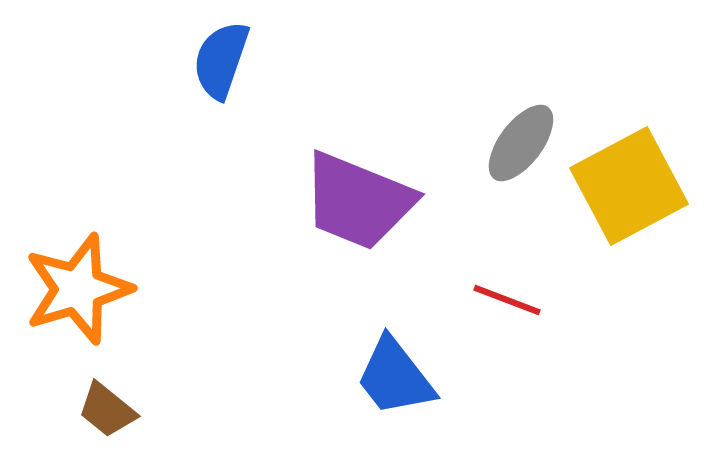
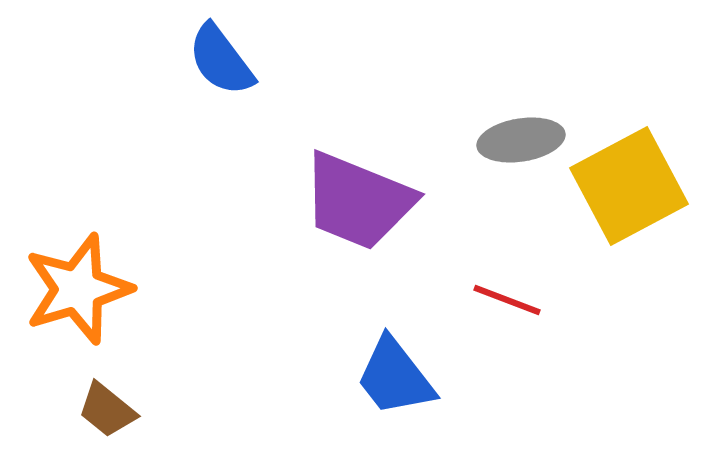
blue semicircle: rotated 56 degrees counterclockwise
gray ellipse: moved 3 px up; rotated 44 degrees clockwise
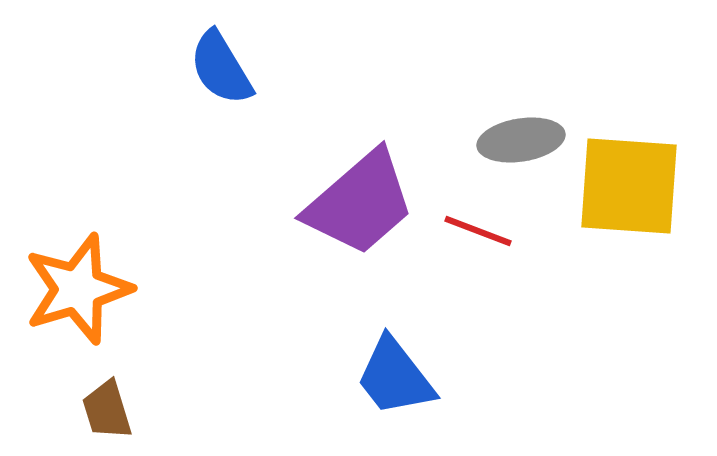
blue semicircle: moved 8 px down; rotated 6 degrees clockwise
yellow square: rotated 32 degrees clockwise
purple trapezoid: moved 2 px right, 2 px down; rotated 63 degrees counterclockwise
red line: moved 29 px left, 69 px up
brown trapezoid: rotated 34 degrees clockwise
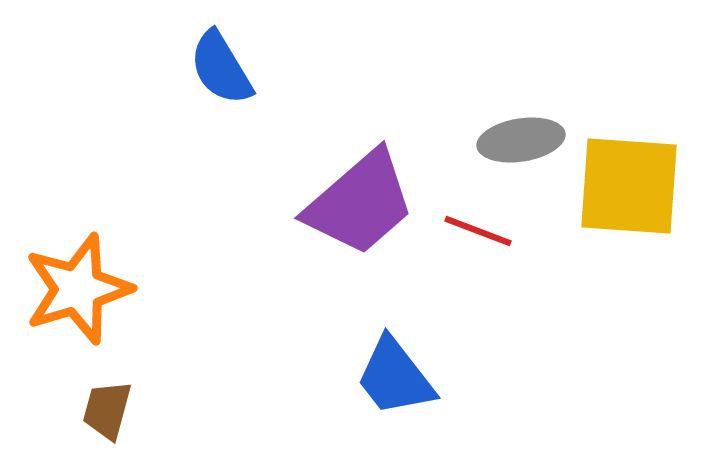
brown trapezoid: rotated 32 degrees clockwise
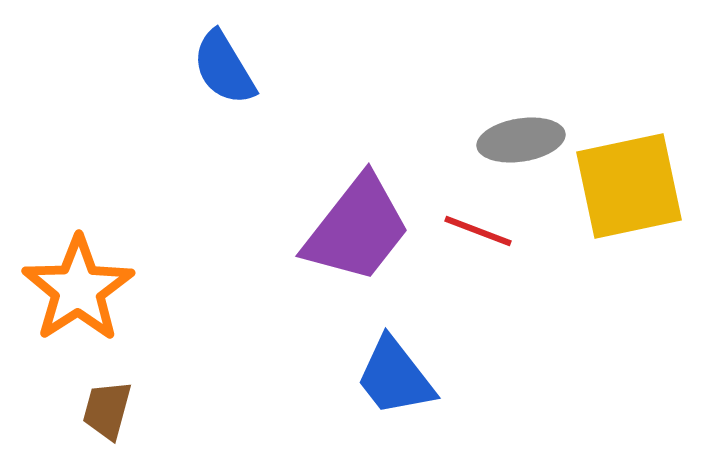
blue semicircle: moved 3 px right
yellow square: rotated 16 degrees counterclockwise
purple trapezoid: moved 3 px left, 26 px down; rotated 11 degrees counterclockwise
orange star: rotated 16 degrees counterclockwise
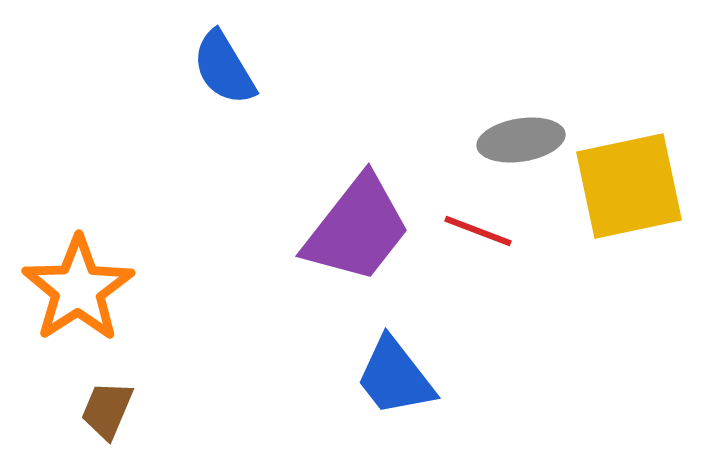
brown trapezoid: rotated 8 degrees clockwise
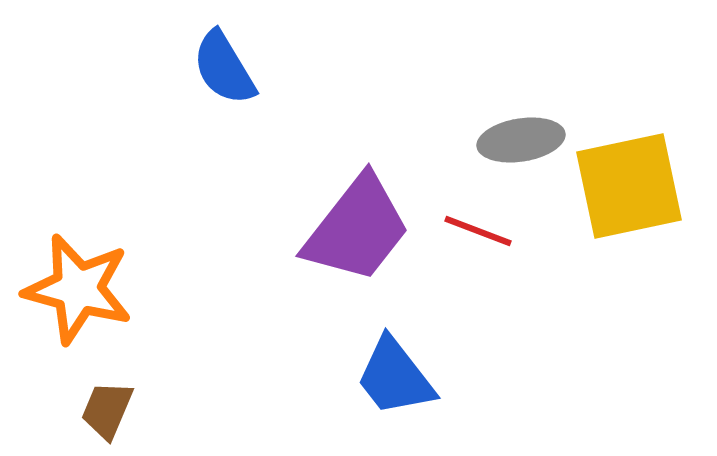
orange star: rotated 24 degrees counterclockwise
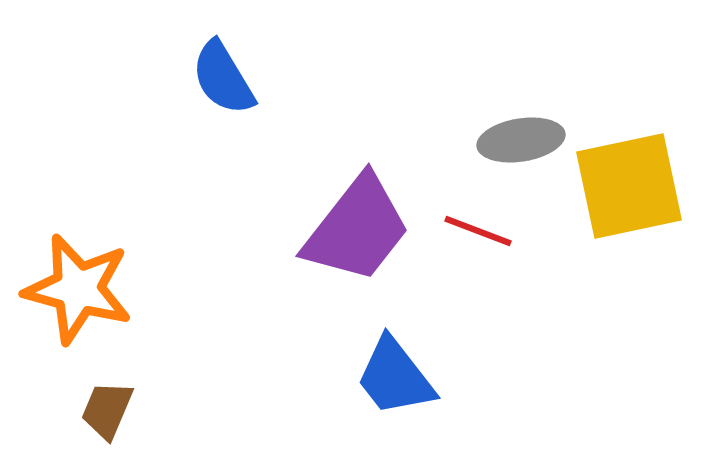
blue semicircle: moved 1 px left, 10 px down
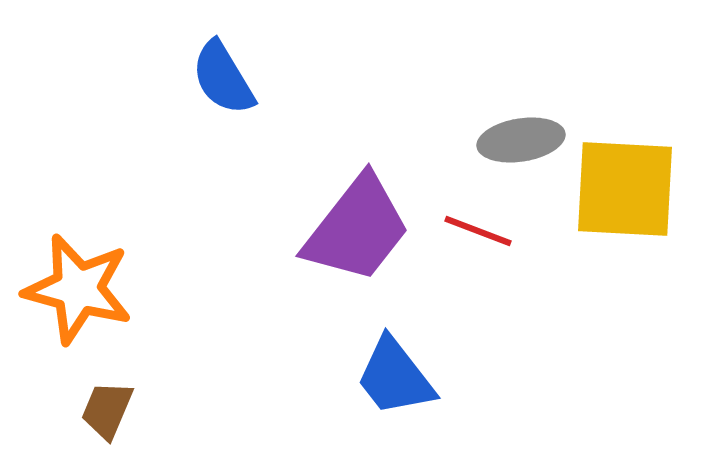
yellow square: moved 4 px left, 3 px down; rotated 15 degrees clockwise
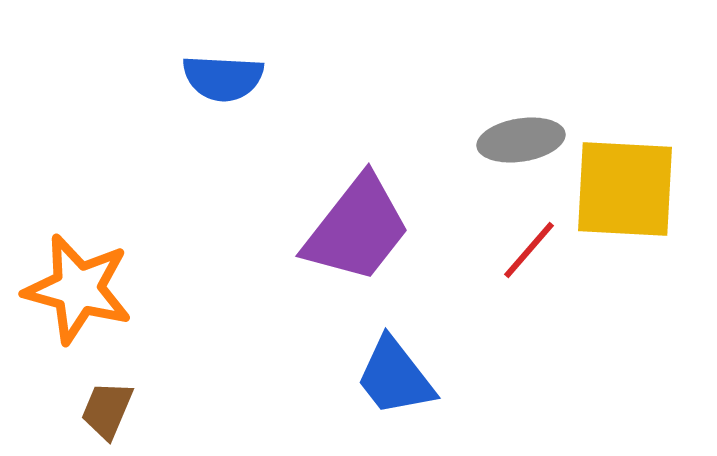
blue semicircle: rotated 56 degrees counterclockwise
red line: moved 51 px right, 19 px down; rotated 70 degrees counterclockwise
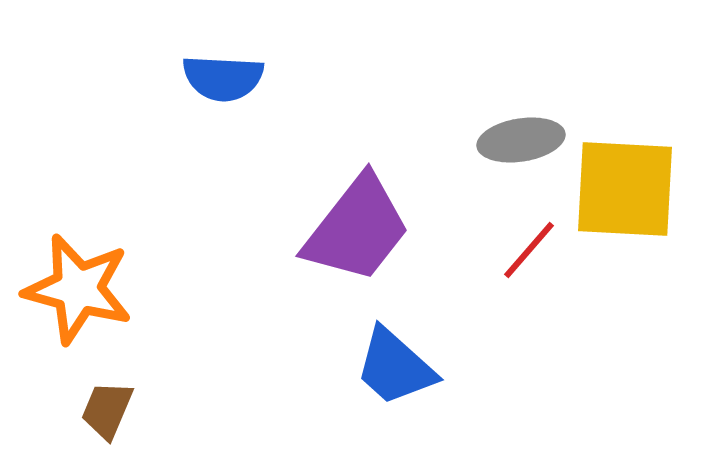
blue trapezoid: moved 10 px up; rotated 10 degrees counterclockwise
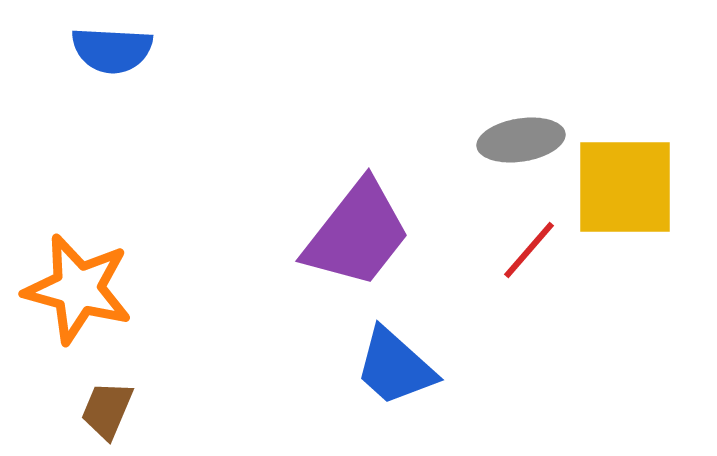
blue semicircle: moved 111 px left, 28 px up
yellow square: moved 2 px up; rotated 3 degrees counterclockwise
purple trapezoid: moved 5 px down
